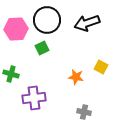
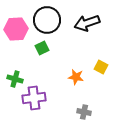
green cross: moved 4 px right, 5 px down
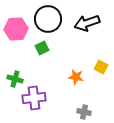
black circle: moved 1 px right, 1 px up
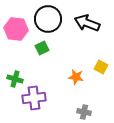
black arrow: rotated 40 degrees clockwise
pink hexagon: rotated 10 degrees clockwise
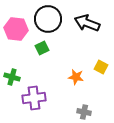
green cross: moved 3 px left, 2 px up
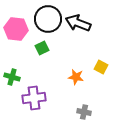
black arrow: moved 9 px left
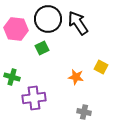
black arrow: rotated 35 degrees clockwise
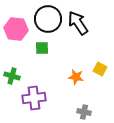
green square: rotated 24 degrees clockwise
yellow square: moved 1 px left, 2 px down
green cross: moved 1 px up
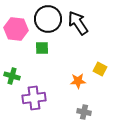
orange star: moved 2 px right, 4 px down; rotated 14 degrees counterclockwise
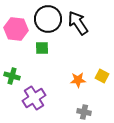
yellow square: moved 2 px right, 7 px down
orange star: moved 1 px up
purple cross: rotated 25 degrees counterclockwise
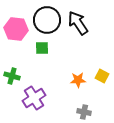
black circle: moved 1 px left, 1 px down
